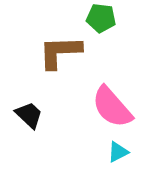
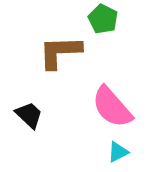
green pentagon: moved 2 px right, 1 px down; rotated 20 degrees clockwise
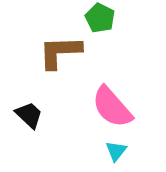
green pentagon: moved 3 px left, 1 px up
cyan triangle: moved 2 px left, 1 px up; rotated 25 degrees counterclockwise
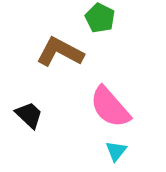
brown L-shape: rotated 30 degrees clockwise
pink semicircle: moved 2 px left
